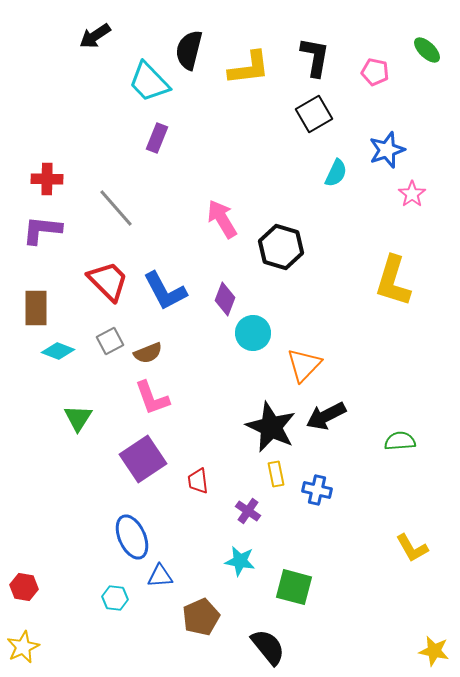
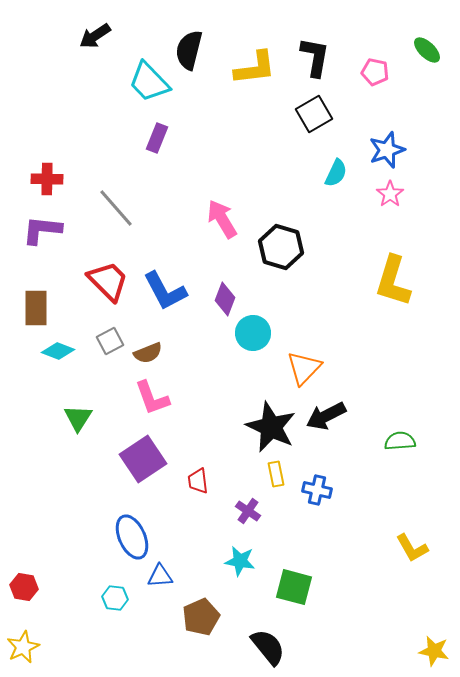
yellow L-shape at (249, 68): moved 6 px right
pink star at (412, 194): moved 22 px left
orange triangle at (304, 365): moved 3 px down
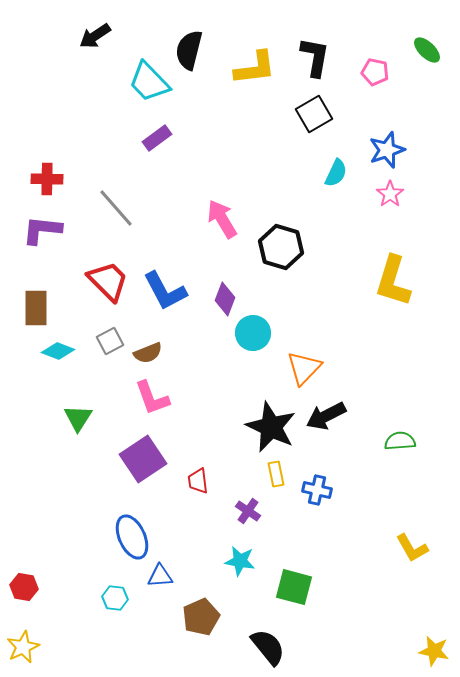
purple rectangle at (157, 138): rotated 32 degrees clockwise
